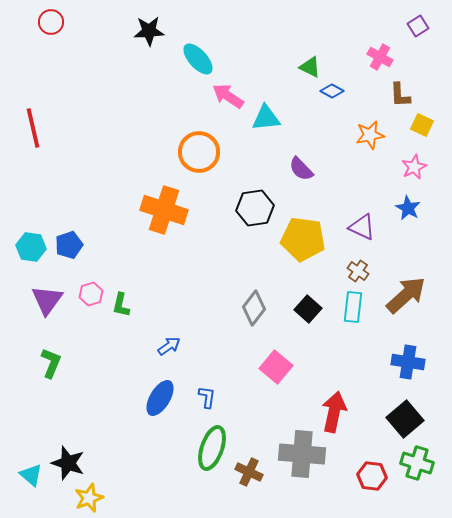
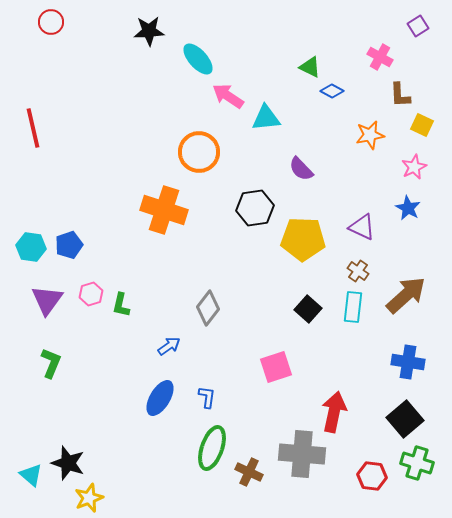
yellow pentagon at (303, 239): rotated 6 degrees counterclockwise
gray diamond at (254, 308): moved 46 px left
pink square at (276, 367): rotated 32 degrees clockwise
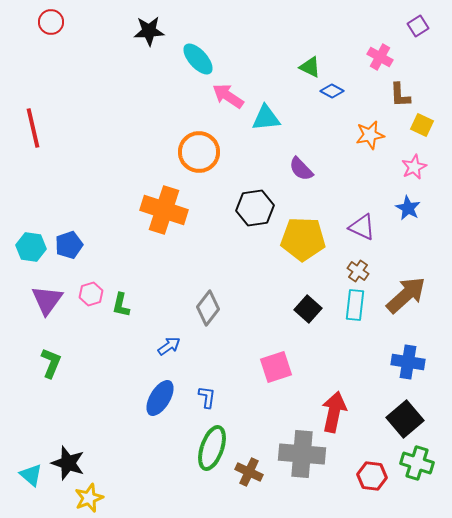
cyan rectangle at (353, 307): moved 2 px right, 2 px up
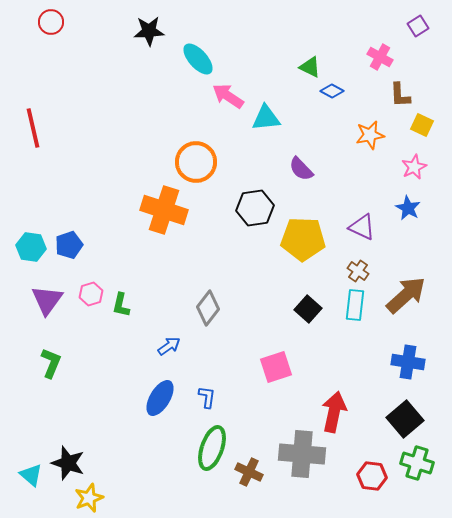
orange circle at (199, 152): moved 3 px left, 10 px down
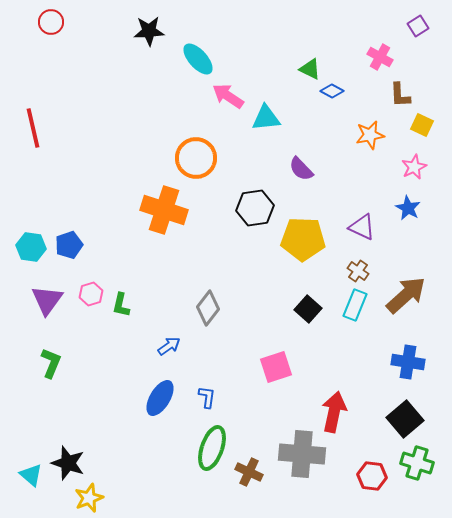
green triangle at (310, 67): moved 2 px down
orange circle at (196, 162): moved 4 px up
cyan rectangle at (355, 305): rotated 16 degrees clockwise
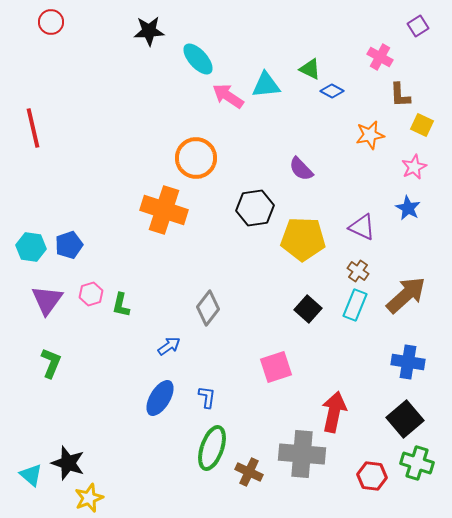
cyan triangle at (266, 118): moved 33 px up
